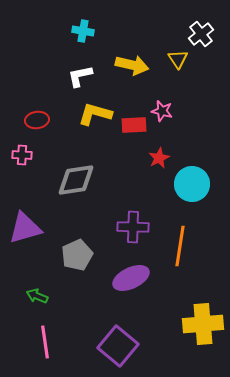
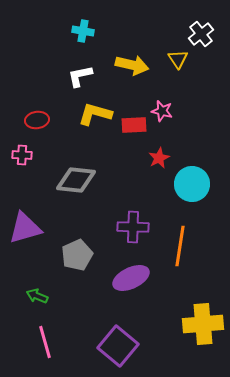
gray diamond: rotated 15 degrees clockwise
pink line: rotated 8 degrees counterclockwise
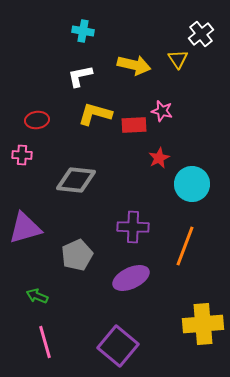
yellow arrow: moved 2 px right
orange line: moved 5 px right; rotated 12 degrees clockwise
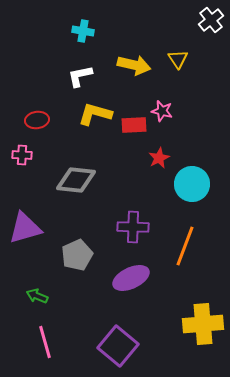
white cross: moved 10 px right, 14 px up
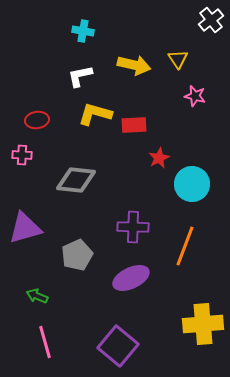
pink star: moved 33 px right, 15 px up
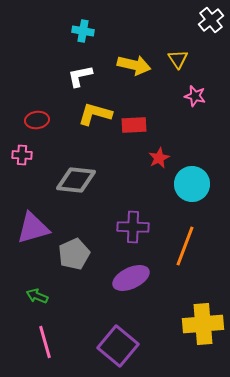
purple triangle: moved 8 px right
gray pentagon: moved 3 px left, 1 px up
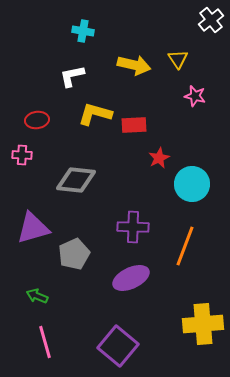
white L-shape: moved 8 px left
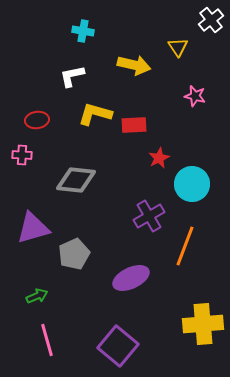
yellow triangle: moved 12 px up
purple cross: moved 16 px right, 11 px up; rotated 32 degrees counterclockwise
green arrow: rotated 135 degrees clockwise
pink line: moved 2 px right, 2 px up
